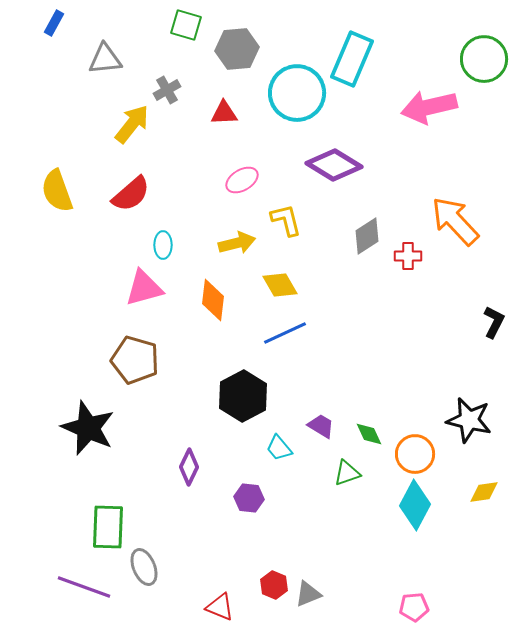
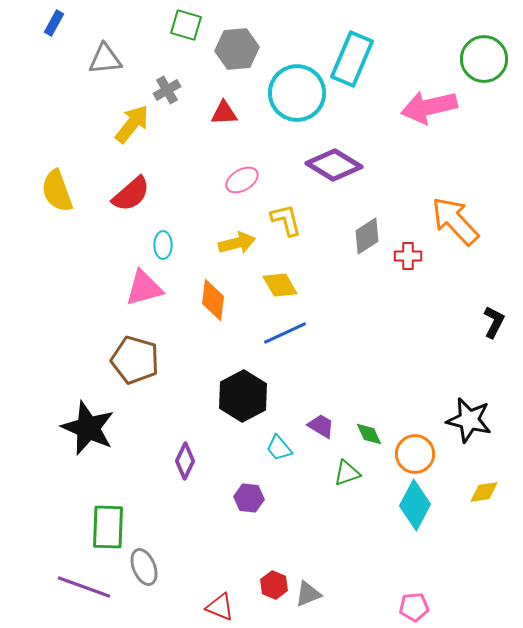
purple diamond at (189, 467): moved 4 px left, 6 px up
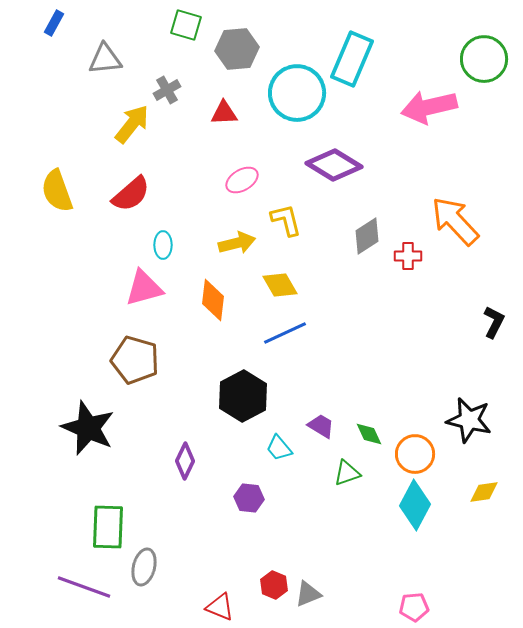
gray ellipse at (144, 567): rotated 36 degrees clockwise
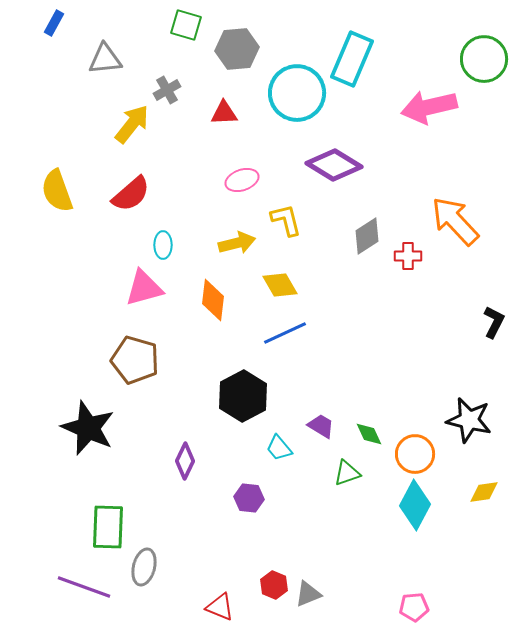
pink ellipse at (242, 180): rotated 12 degrees clockwise
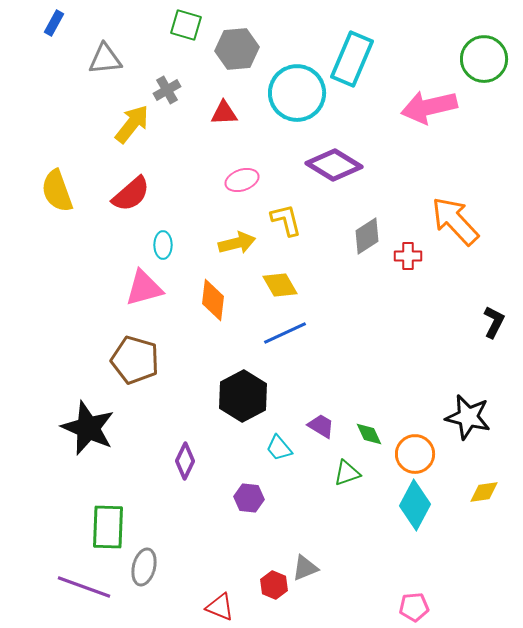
black star at (469, 420): moved 1 px left, 3 px up
gray triangle at (308, 594): moved 3 px left, 26 px up
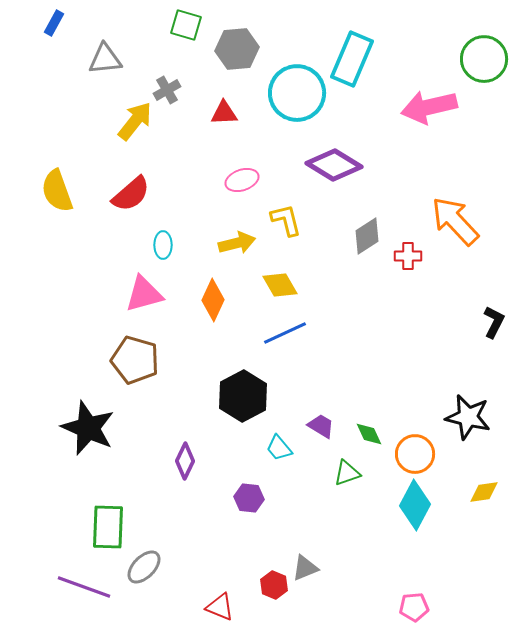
yellow arrow at (132, 124): moved 3 px right, 3 px up
pink triangle at (144, 288): moved 6 px down
orange diamond at (213, 300): rotated 18 degrees clockwise
gray ellipse at (144, 567): rotated 30 degrees clockwise
